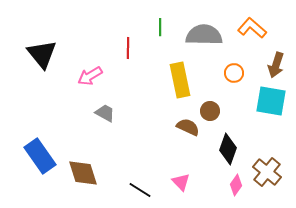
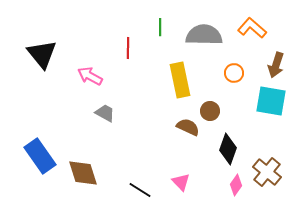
pink arrow: rotated 60 degrees clockwise
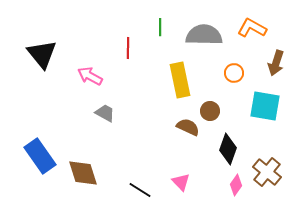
orange L-shape: rotated 12 degrees counterclockwise
brown arrow: moved 2 px up
cyan square: moved 6 px left, 5 px down
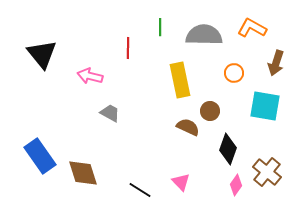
pink arrow: rotated 15 degrees counterclockwise
gray trapezoid: moved 5 px right
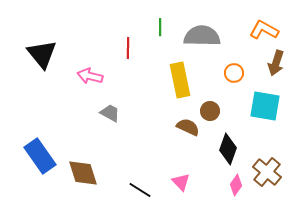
orange L-shape: moved 12 px right, 2 px down
gray semicircle: moved 2 px left, 1 px down
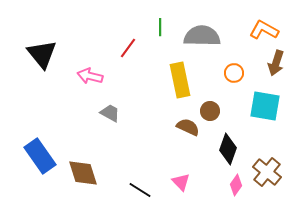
red line: rotated 35 degrees clockwise
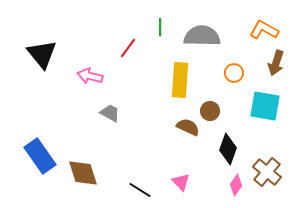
yellow rectangle: rotated 16 degrees clockwise
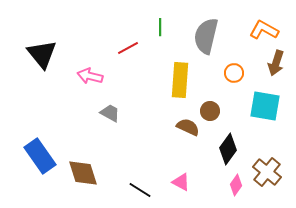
gray semicircle: moved 4 px right; rotated 78 degrees counterclockwise
red line: rotated 25 degrees clockwise
black diamond: rotated 16 degrees clockwise
pink triangle: rotated 18 degrees counterclockwise
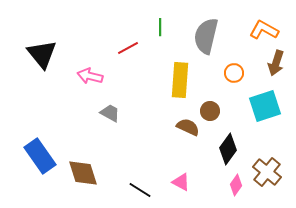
cyan square: rotated 28 degrees counterclockwise
